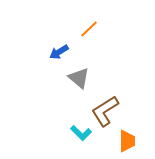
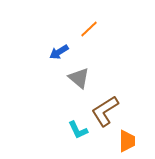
cyan L-shape: moved 3 px left, 3 px up; rotated 20 degrees clockwise
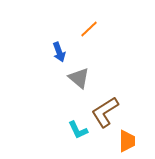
blue arrow: rotated 78 degrees counterclockwise
brown L-shape: moved 1 px down
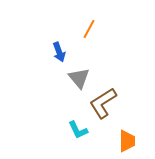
orange line: rotated 18 degrees counterclockwise
gray triangle: rotated 10 degrees clockwise
brown L-shape: moved 2 px left, 9 px up
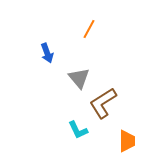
blue arrow: moved 12 px left, 1 px down
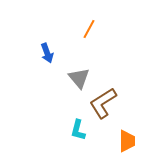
cyan L-shape: rotated 40 degrees clockwise
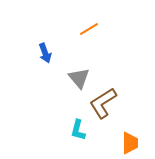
orange line: rotated 30 degrees clockwise
blue arrow: moved 2 px left
orange trapezoid: moved 3 px right, 2 px down
